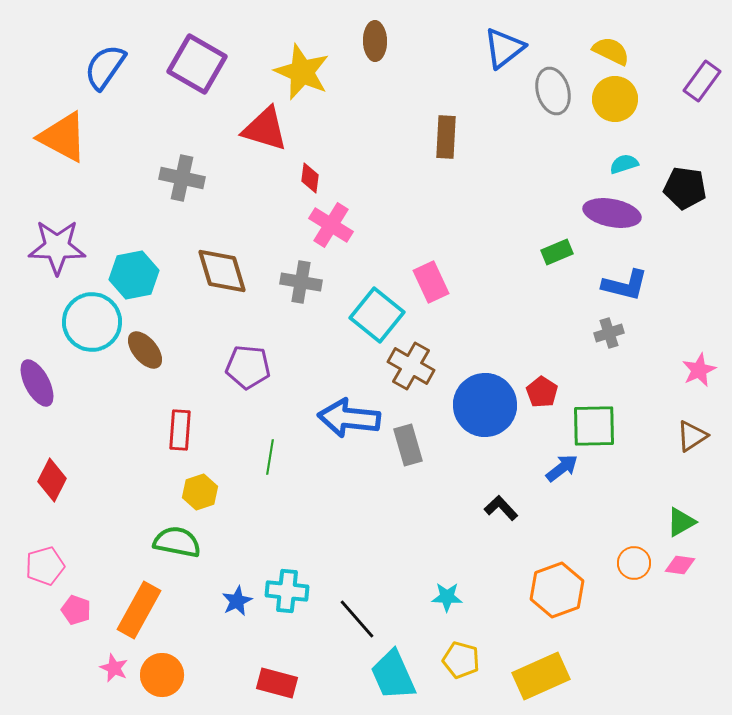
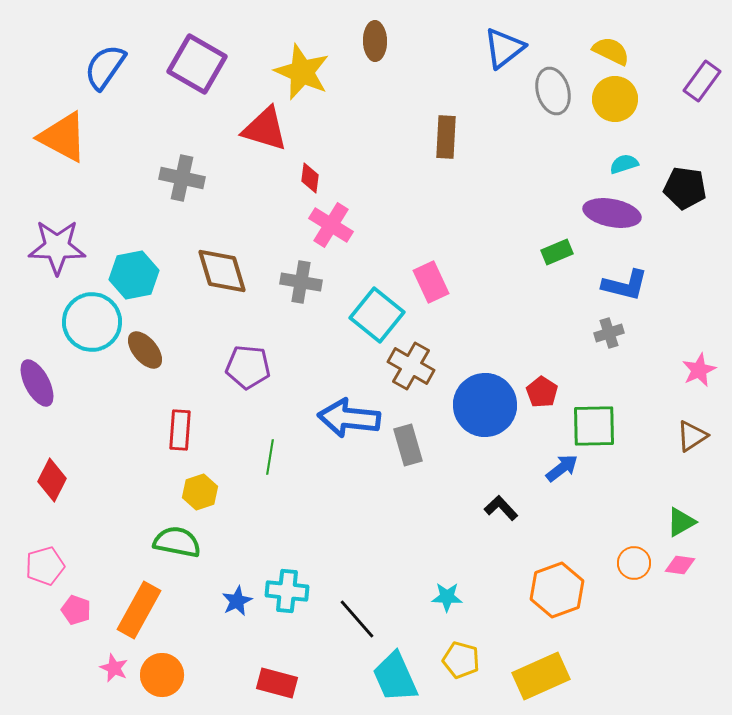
cyan trapezoid at (393, 675): moved 2 px right, 2 px down
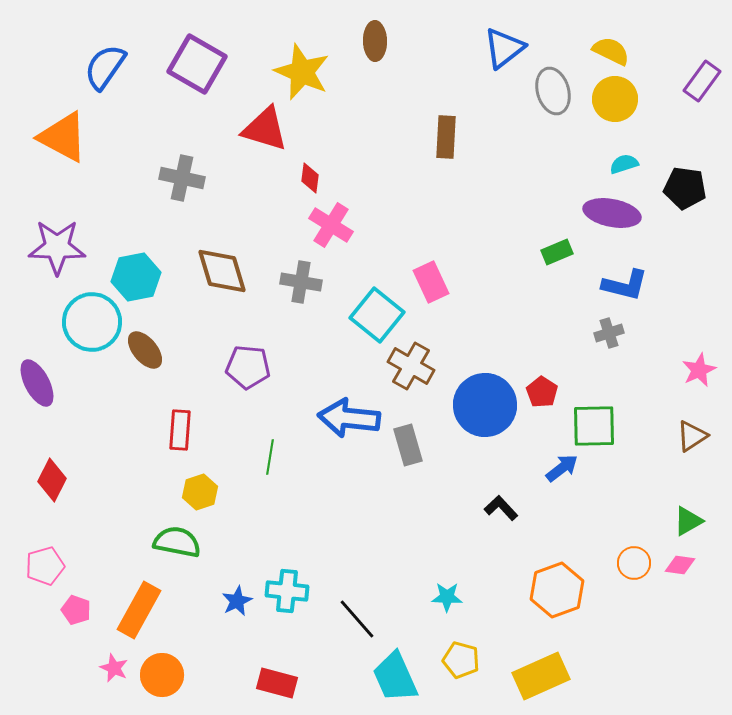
cyan hexagon at (134, 275): moved 2 px right, 2 px down
green triangle at (681, 522): moved 7 px right, 1 px up
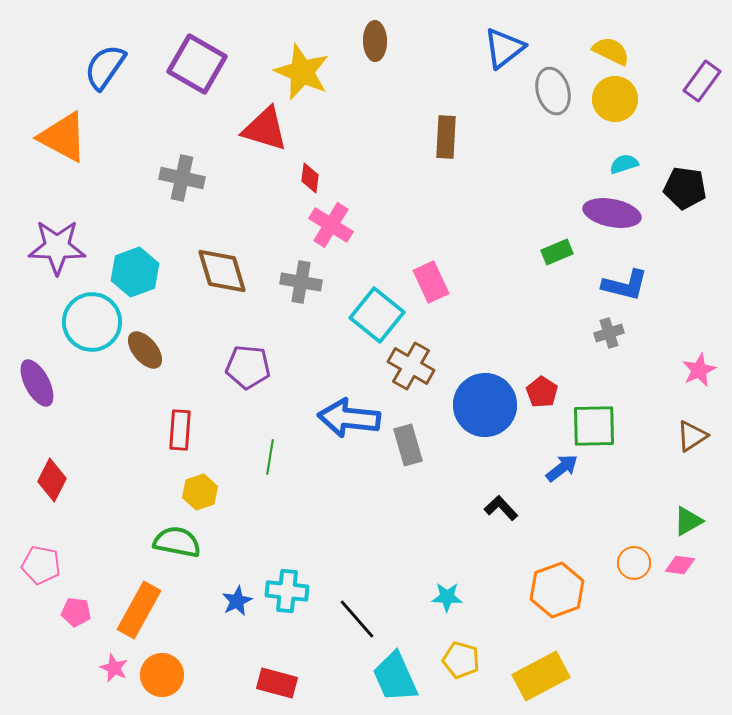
cyan hexagon at (136, 277): moved 1 px left, 5 px up; rotated 9 degrees counterclockwise
pink pentagon at (45, 566): moved 4 px left, 1 px up; rotated 27 degrees clockwise
pink pentagon at (76, 610): moved 2 px down; rotated 12 degrees counterclockwise
yellow rectangle at (541, 676): rotated 4 degrees counterclockwise
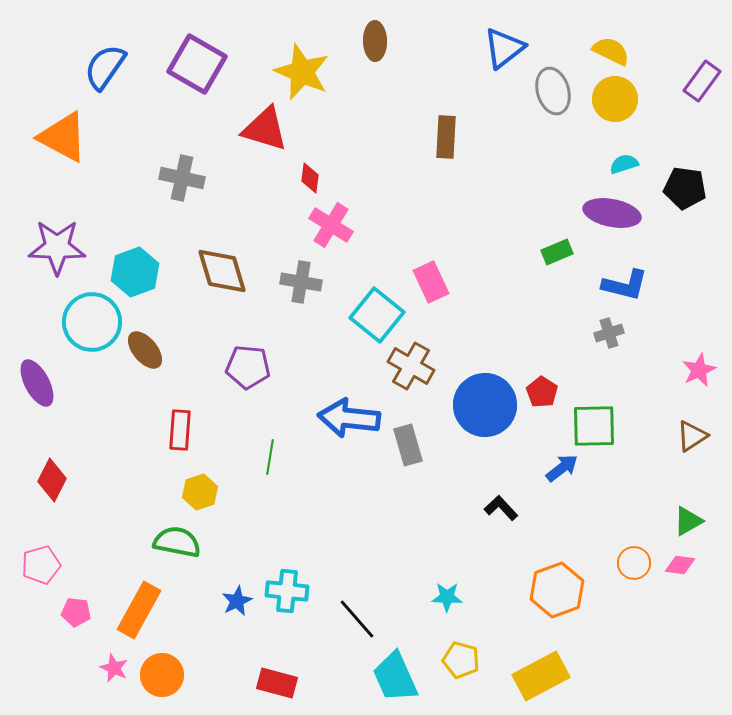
pink pentagon at (41, 565): rotated 27 degrees counterclockwise
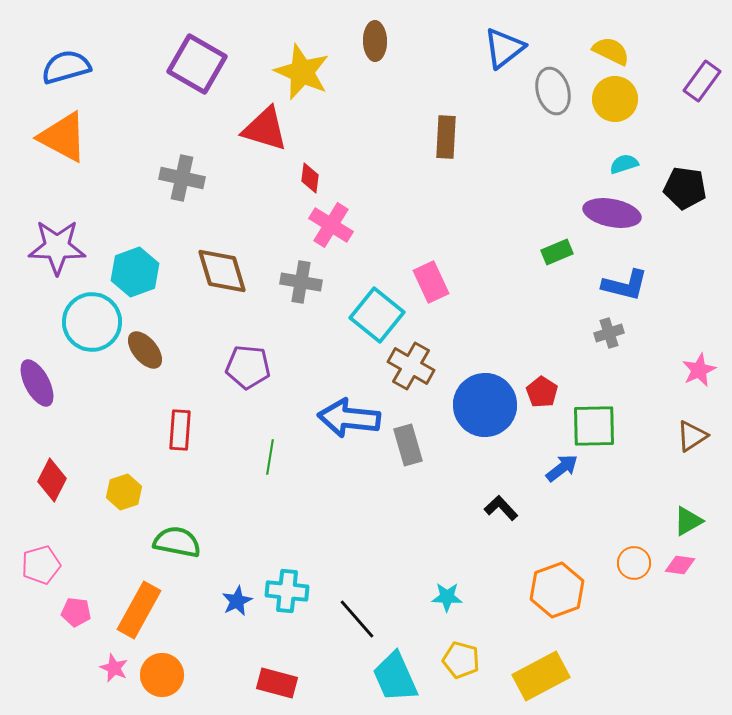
blue semicircle at (105, 67): moved 39 px left; rotated 39 degrees clockwise
yellow hexagon at (200, 492): moved 76 px left
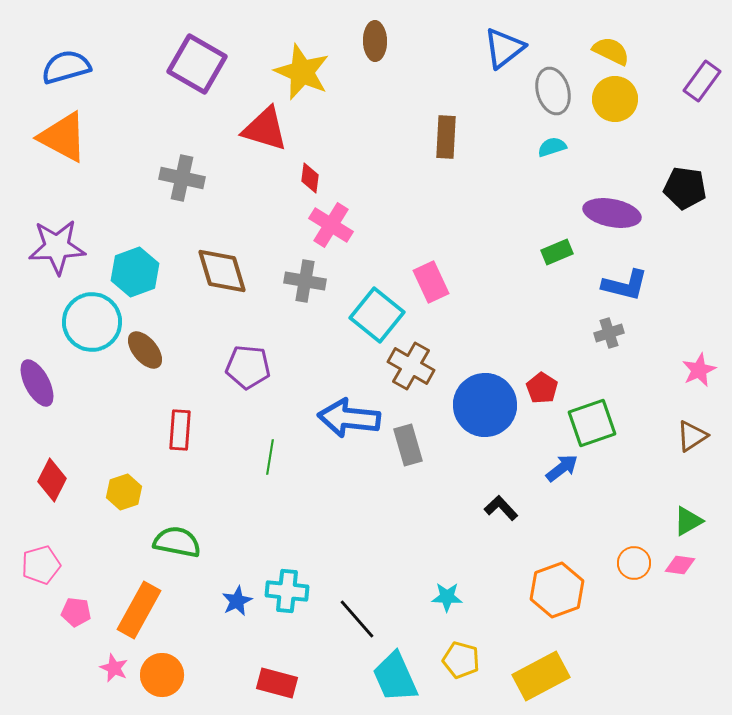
cyan semicircle at (624, 164): moved 72 px left, 17 px up
purple star at (57, 247): rotated 4 degrees counterclockwise
gray cross at (301, 282): moved 4 px right, 1 px up
red pentagon at (542, 392): moved 4 px up
green square at (594, 426): moved 2 px left, 3 px up; rotated 18 degrees counterclockwise
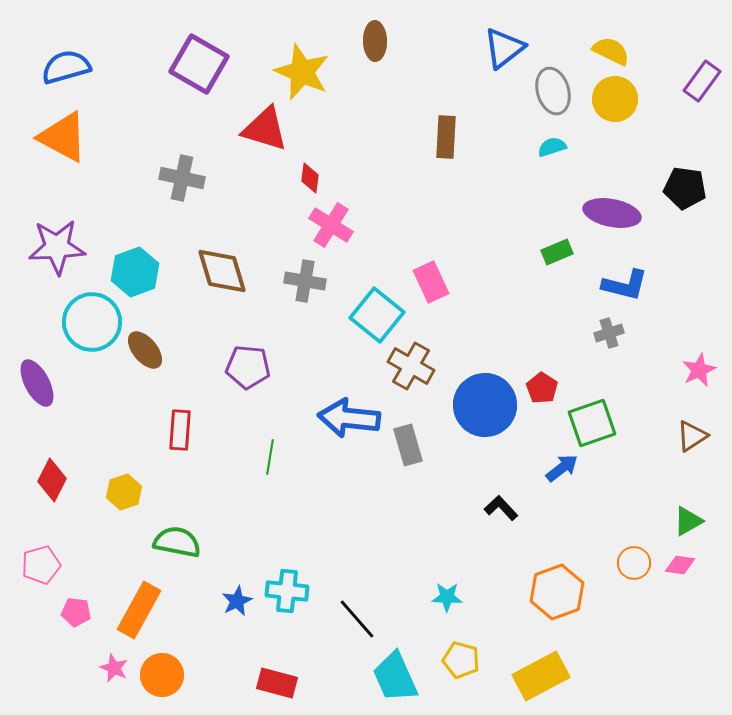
purple square at (197, 64): moved 2 px right
orange hexagon at (557, 590): moved 2 px down
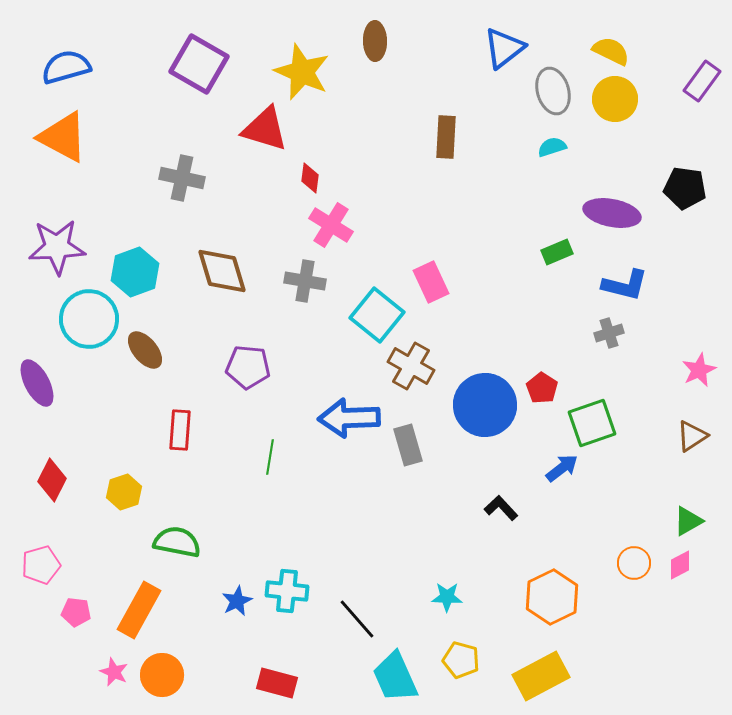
cyan circle at (92, 322): moved 3 px left, 3 px up
blue arrow at (349, 418): rotated 8 degrees counterclockwise
pink diamond at (680, 565): rotated 36 degrees counterclockwise
orange hexagon at (557, 592): moved 5 px left, 5 px down; rotated 6 degrees counterclockwise
pink star at (114, 668): moved 4 px down
